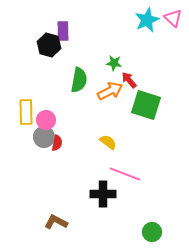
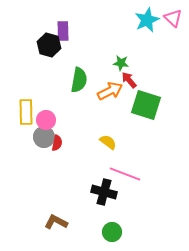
green star: moved 7 px right
black cross: moved 1 px right, 2 px up; rotated 15 degrees clockwise
green circle: moved 40 px left
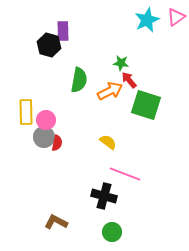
pink triangle: moved 3 px right, 1 px up; rotated 42 degrees clockwise
black cross: moved 4 px down
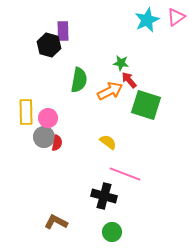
pink circle: moved 2 px right, 2 px up
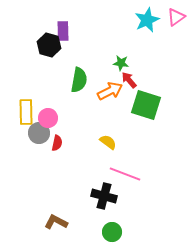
gray circle: moved 5 px left, 4 px up
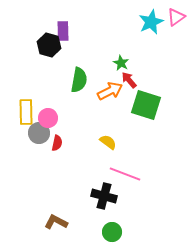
cyan star: moved 4 px right, 2 px down
green star: rotated 21 degrees clockwise
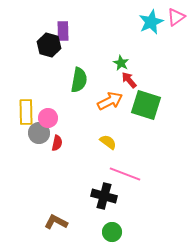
orange arrow: moved 10 px down
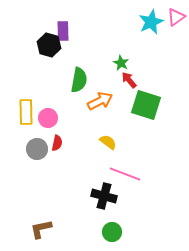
orange arrow: moved 10 px left
gray circle: moved 2 px left, 16 px down
brown L-shape: moved 15 px left, 7 px down; rotated 40 degrees counterclockwise
